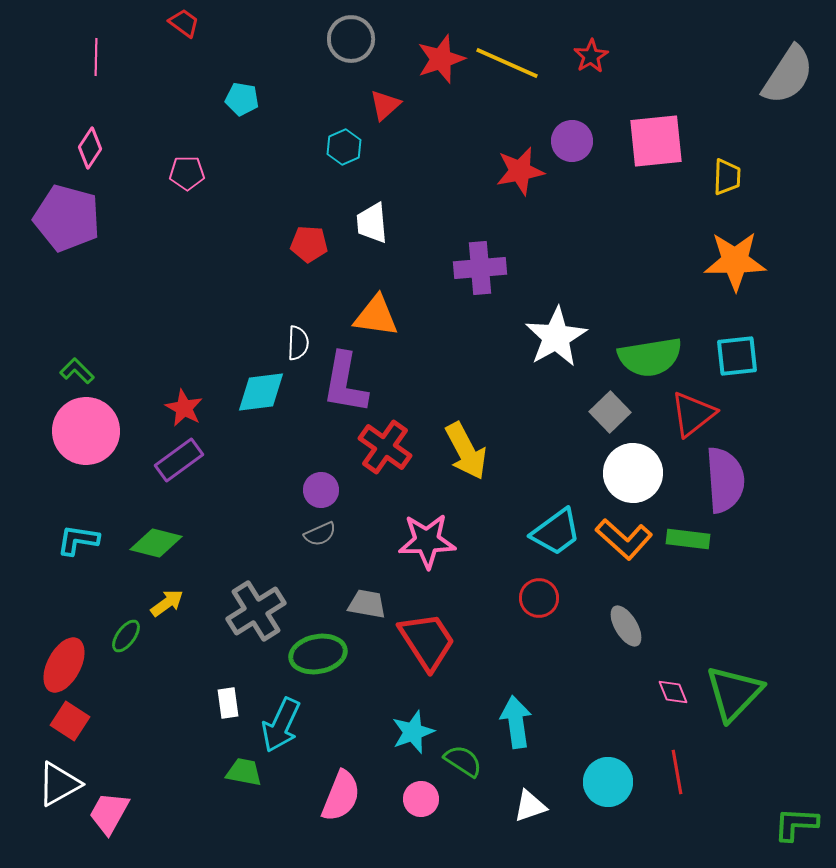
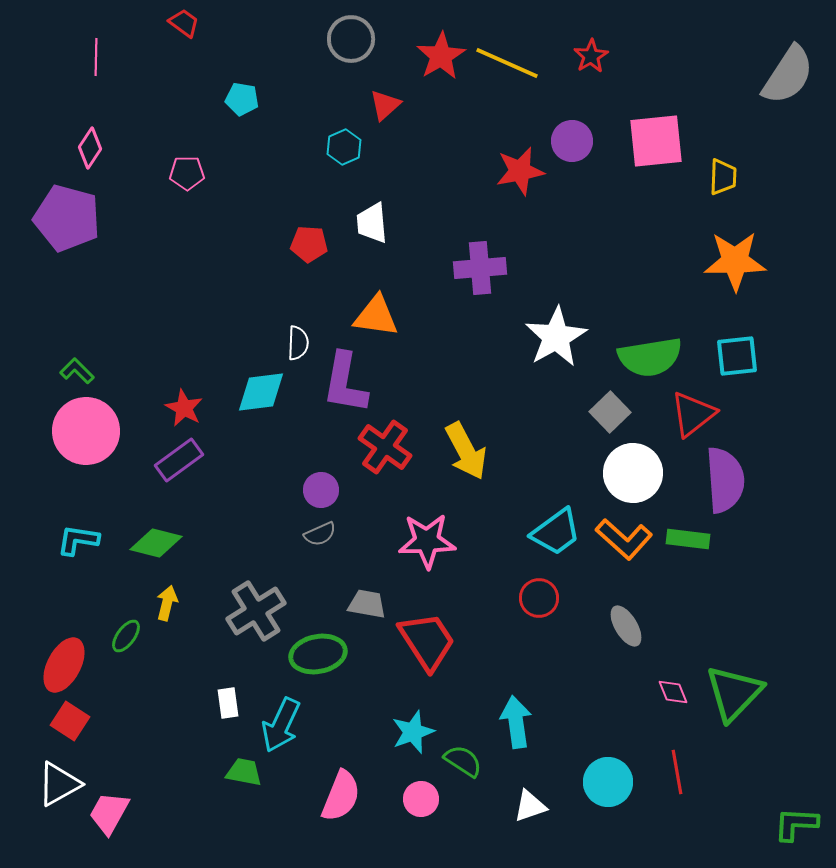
red star at (441, 59): moved 3 px up; rotated 12 degrees counterclockwise
yellow trapezoid at (727, 177): moved 4 px left
yellow arrow at (167, 603): rotated 40 degrees counterclockwise
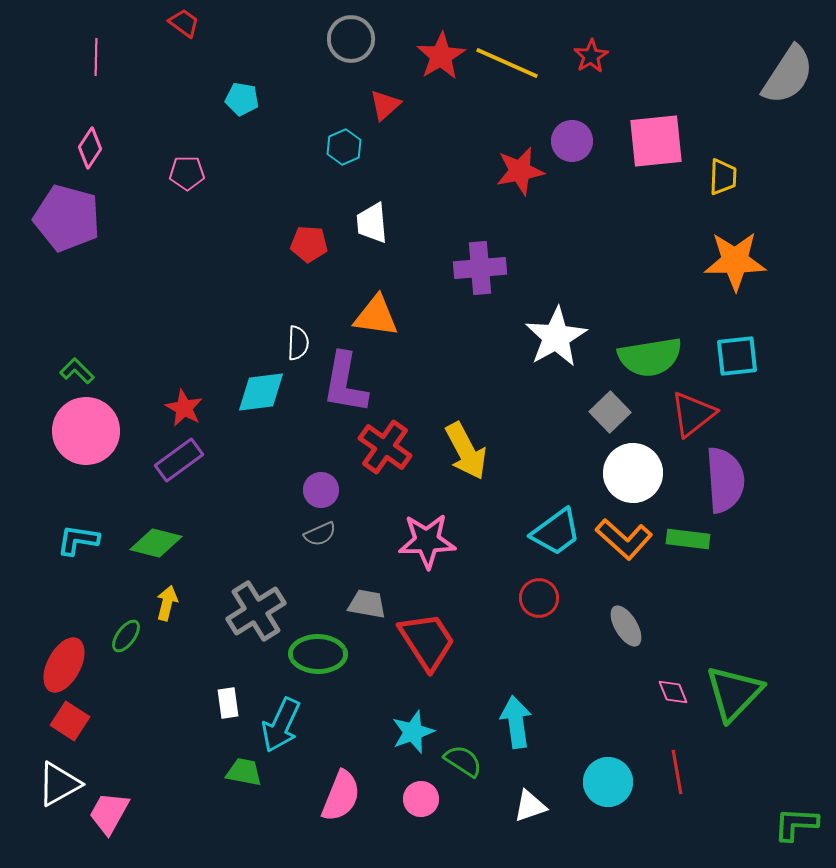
green ellipse at (318, 654): rotated 12 degrees clockwise
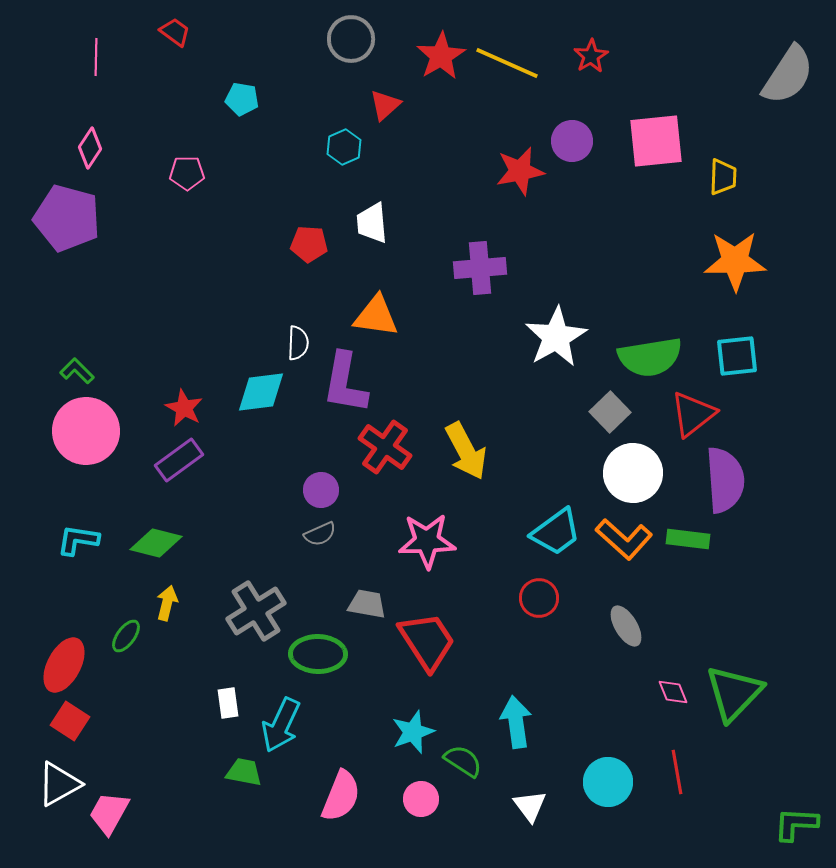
red trapezoid at (184, 23): moved 9 px left, 9 px down
white triangle at (530, 806): rotated 48 degrees counterclockwise
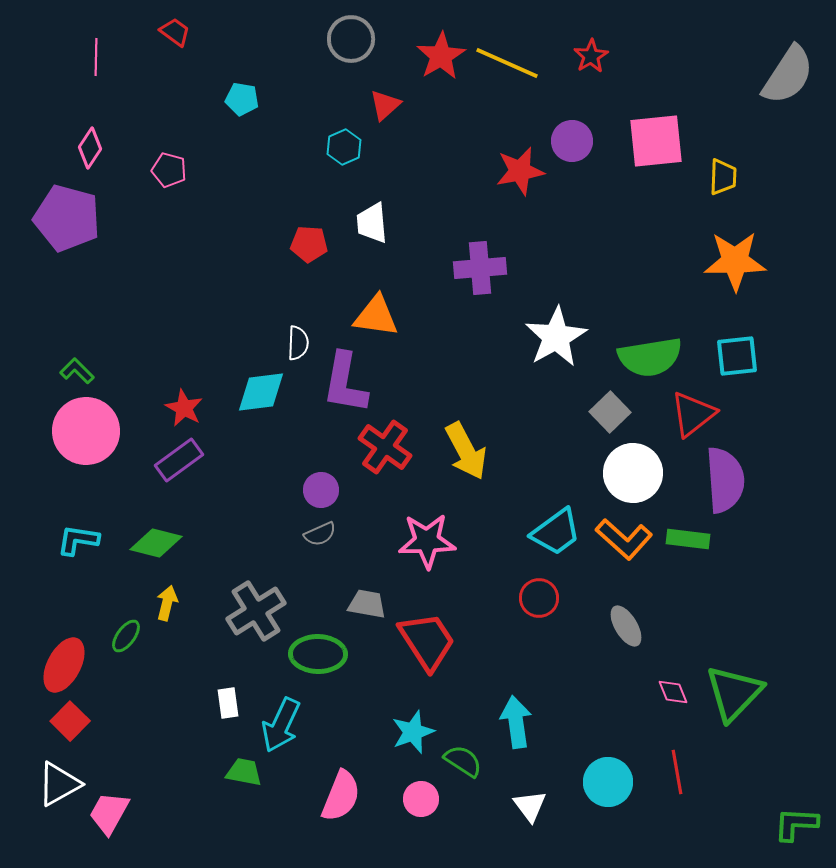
pink pentagon at (187, 173): moved 18 px left, 3 px up; rotated 16 degrees clockwise
red square at (70, 721): rotated 12 degrees clockwise
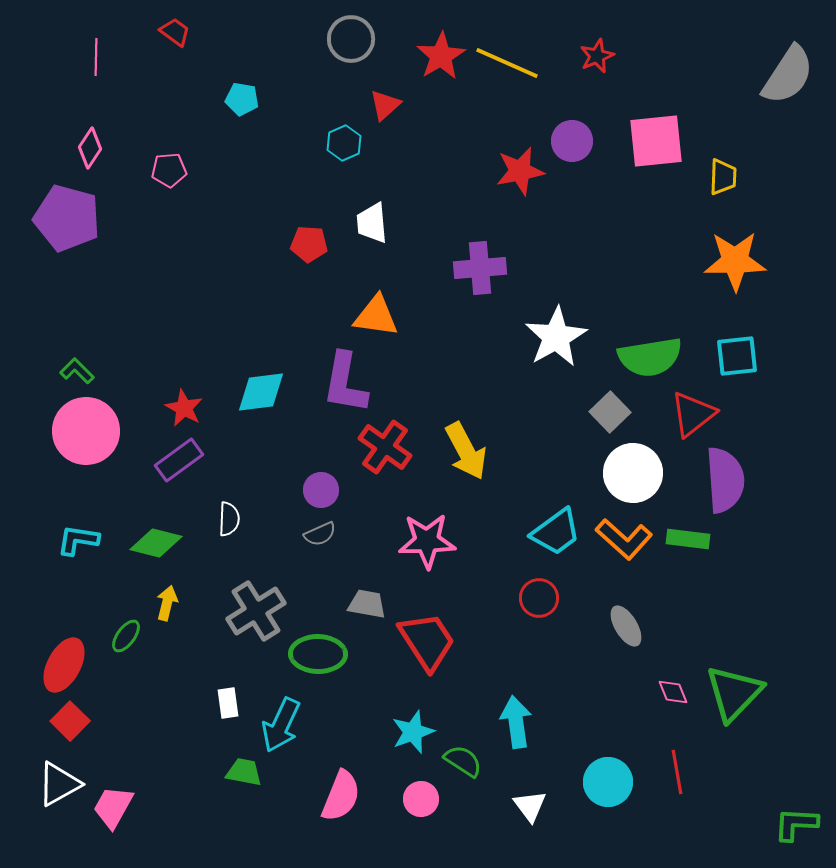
red star at (591, 56): moved 6 px right; rotated 8 degrees clockwise
cyan hexagon at (344, 147): moved 4 px up
pink pentagon at (169, 170): rotated 20 degrees counterclockwise
white semicircle at (298, 343): moved 69 px left, 176 px down
pink trapezoid at (109, 813): moved 4 px right, 6 px up
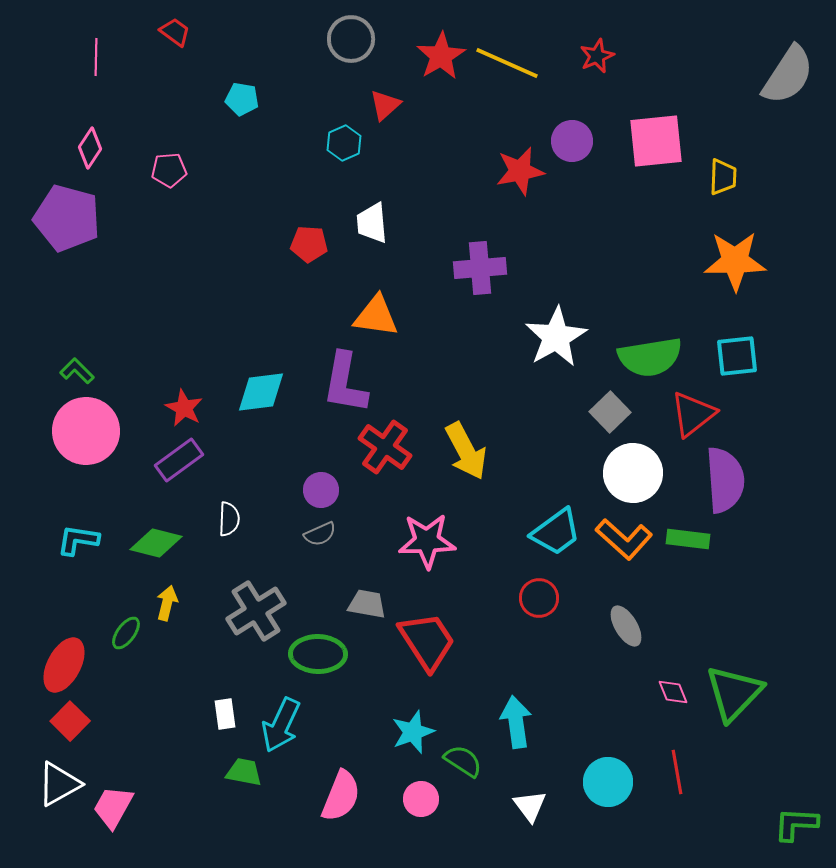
green ellipse at (126, 636): moved 3 px up
white rectangle at (228, 703): moved 3 px left, 11 px down
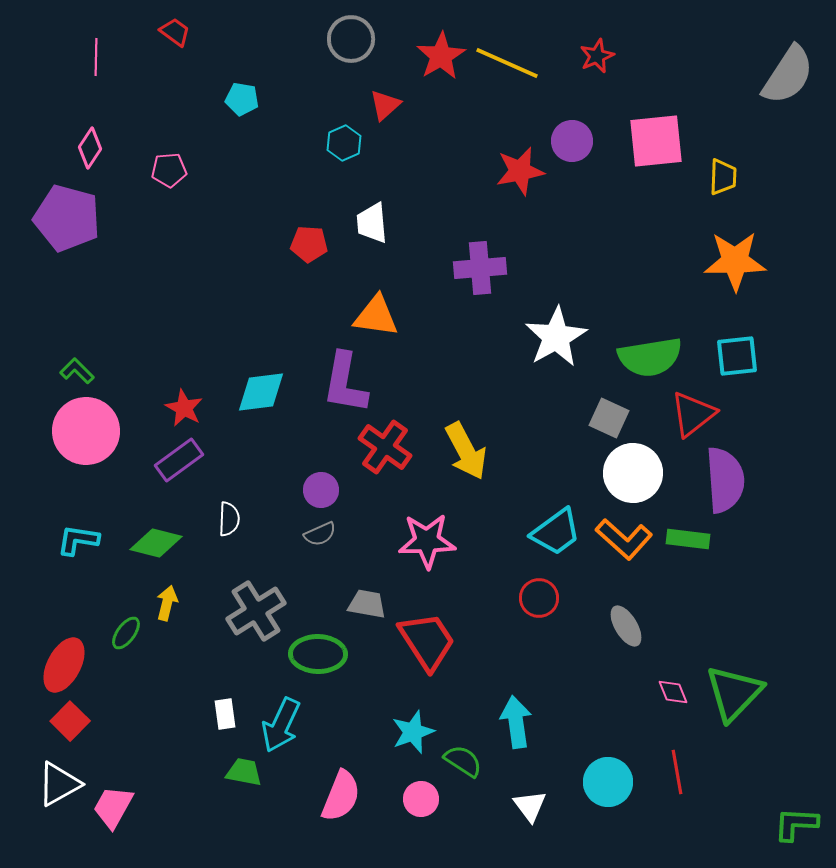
gray square at (610, 412): moved 1 px left, 6 px down; rotated 21 degrees counterclockwise
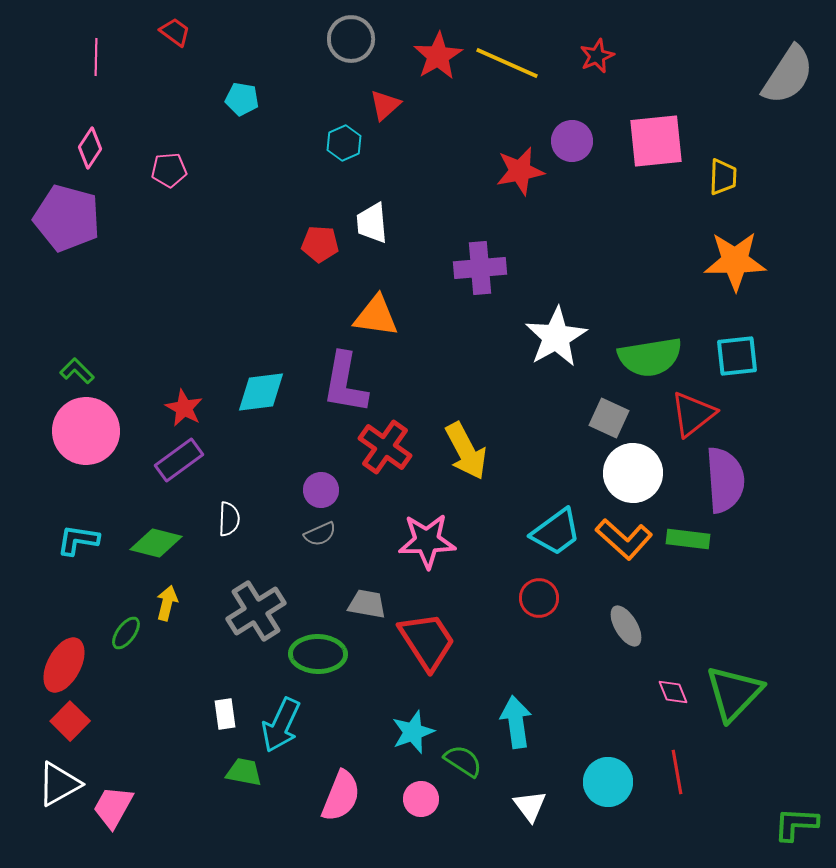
red star at (441, 56): moved 3 px left
red pentagon at (309, 244): moved 11 px right
